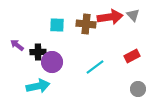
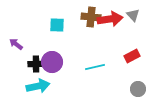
red arrow: moved 2 px down
brown cross: moved 5 px right, 7 px up
purple arrow: moved 1 px left, 1 px up
black cross: moved 2 px left, 12 px down
cyan line: rotated 24 degrees clockwise
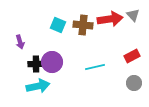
brown cross: moved 8 px left, 8 px down
cyan square: moved 1 px right; rotated 21 degrees clockwise
purple arrow: moved 4 px right, 2 px up; rotated 144 degrees counterclockwise
gray circle: moved 4 px left, 6 px up
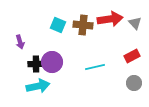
gray triangle: moved 2 px right, 8 px down
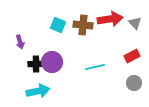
cyan arrow: moved 5 px down
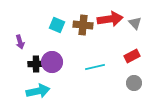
cyan square: moved 1 px left
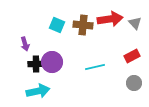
purple arrow: moved 5 px right, 2 px down
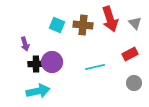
red arrow: rotated 80 degrees clockwise
red rectangle: moved 2 px left, 2 px up
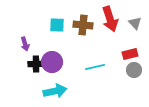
cyan square: rotated 21 degrees counterclockwise
red rectangle: rotated 14 degrees clockwise
gray circle: moved 13 px up
cyan arrow: moved 17 px right
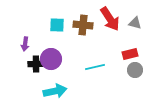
red arrow: rotated 15 degrees counterclockwise
gray triangle: rotated 32 degrees counterclockwise
purple arrow: rotated 24 degrees clockwise
purple circle: moved 1 px left, 3 px up
gray circle: moved 1 px right
